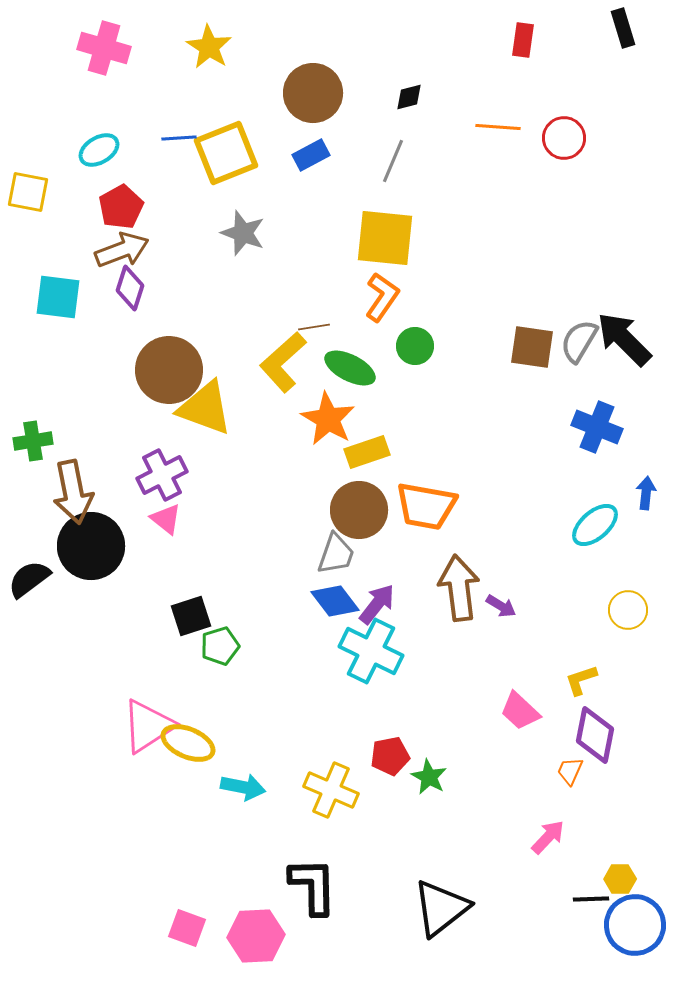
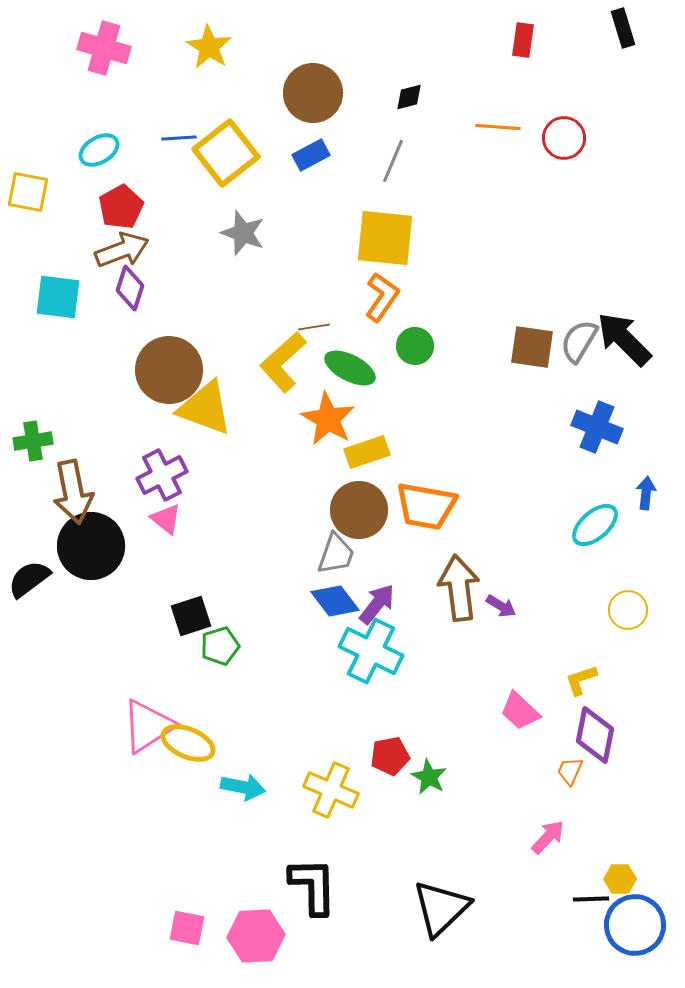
yellow square at (226, 153): rotated 16 degrees counterclockwise
black triangle at (441, 908): rotated 6 degrees counterclockwise
pink square at (187, 928): rotated 9 degrees counterclockwise
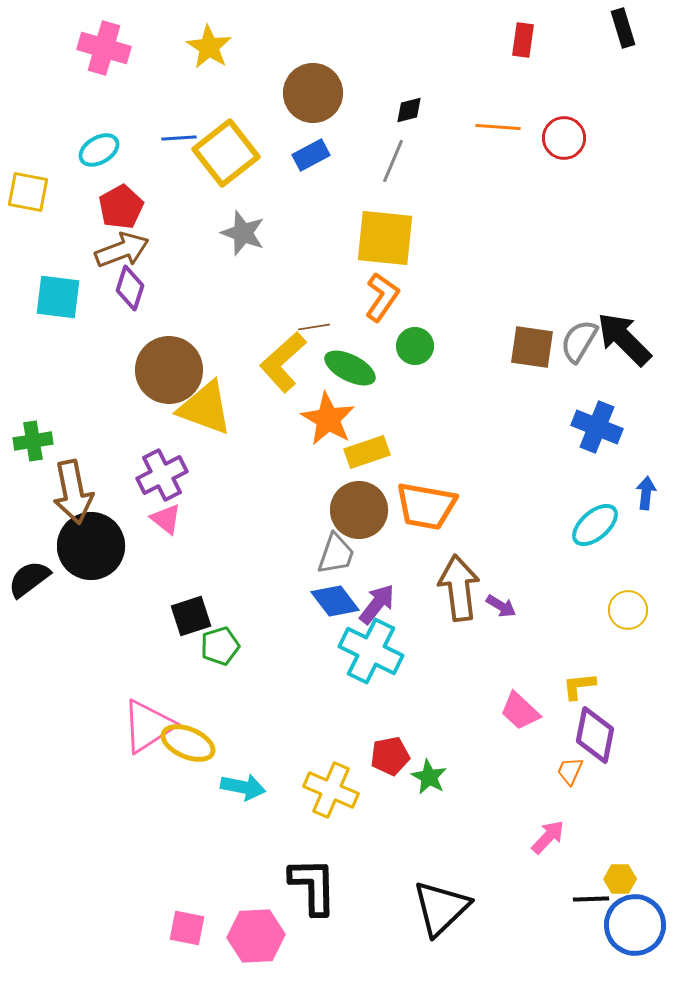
black diamond at (409, 97): moved 13 px down
yellow L-shape at (581, 680): moved 2 px left, 6 px down; rotated 12 degrees clockwise
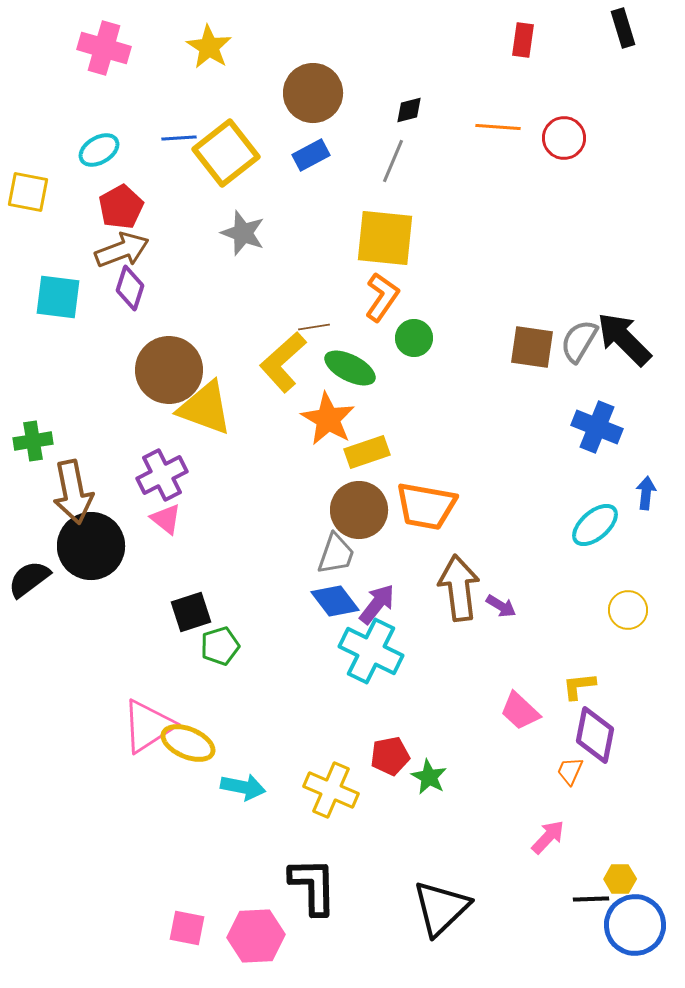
green circle at (415, 346): moved 1 px left, 8 px up
black square at (191, 616): moved 4 px up
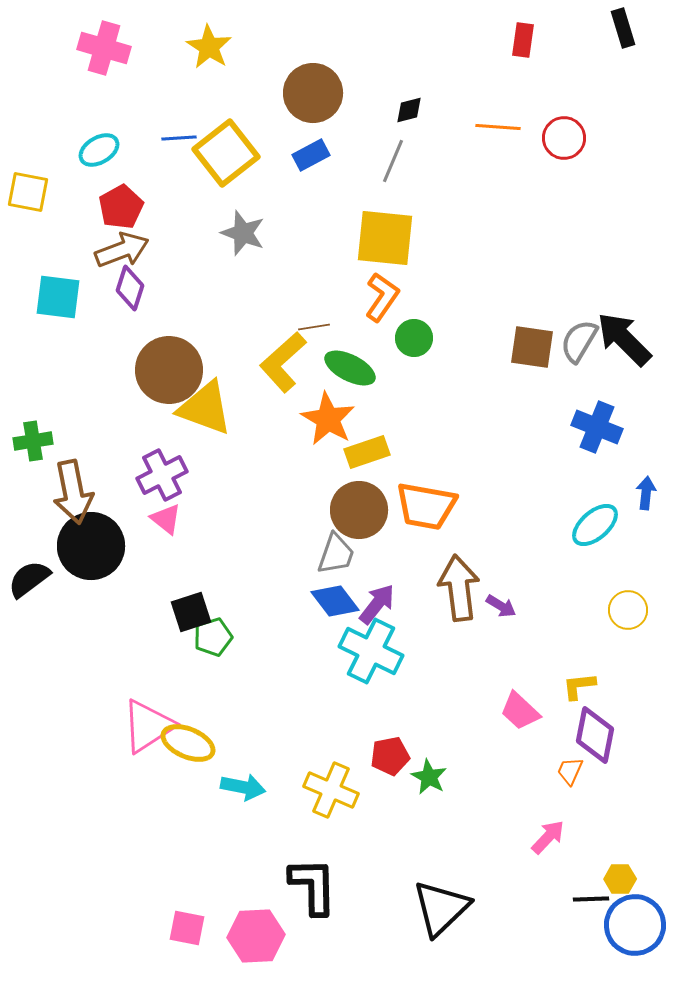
green pentagon at (220, 646): moved 7 px left, 9 px up
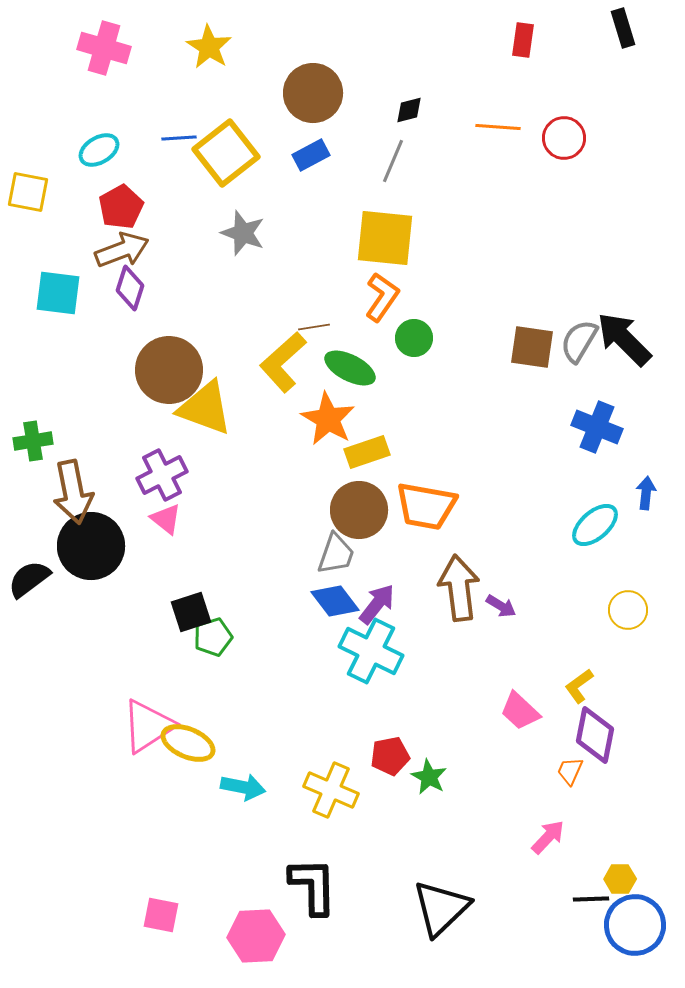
cyan square at (58, 297): moved 4 px up
yellow L-shape at (579, 686): rotated 30 degrees counterclockwise
pink square at (187, 928): moved 26 px left, 13 px up
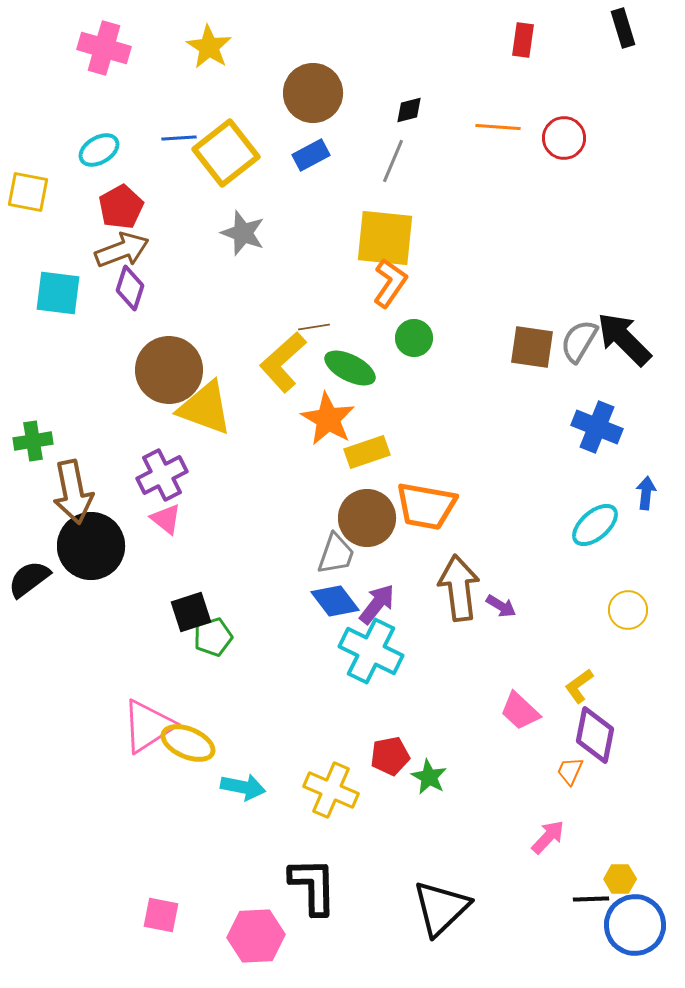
orange L-shape at (382, 297): moved 8 px right, 14 px up
brown circle at (359, 510): moved 8 px right, 8 px down
